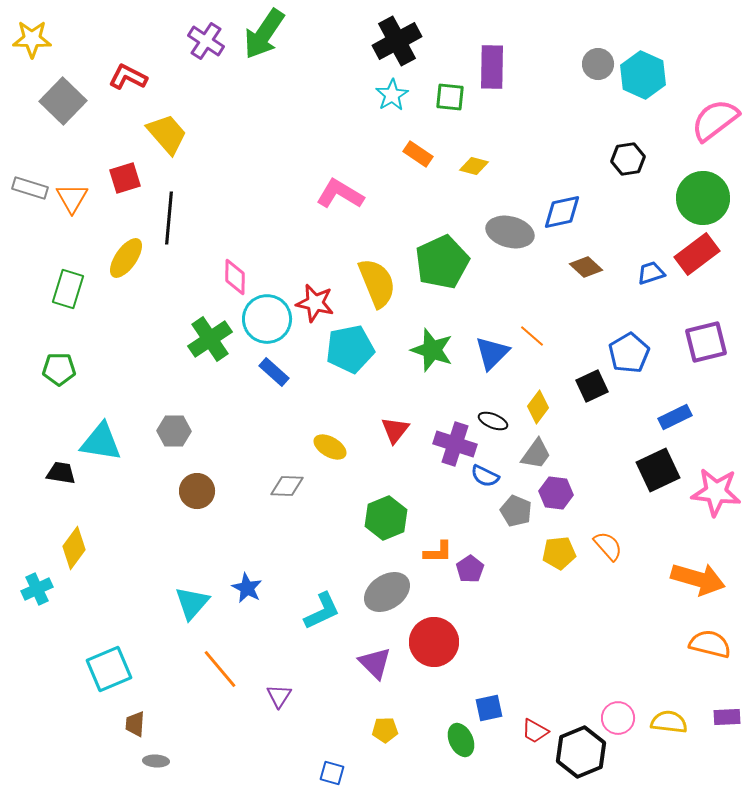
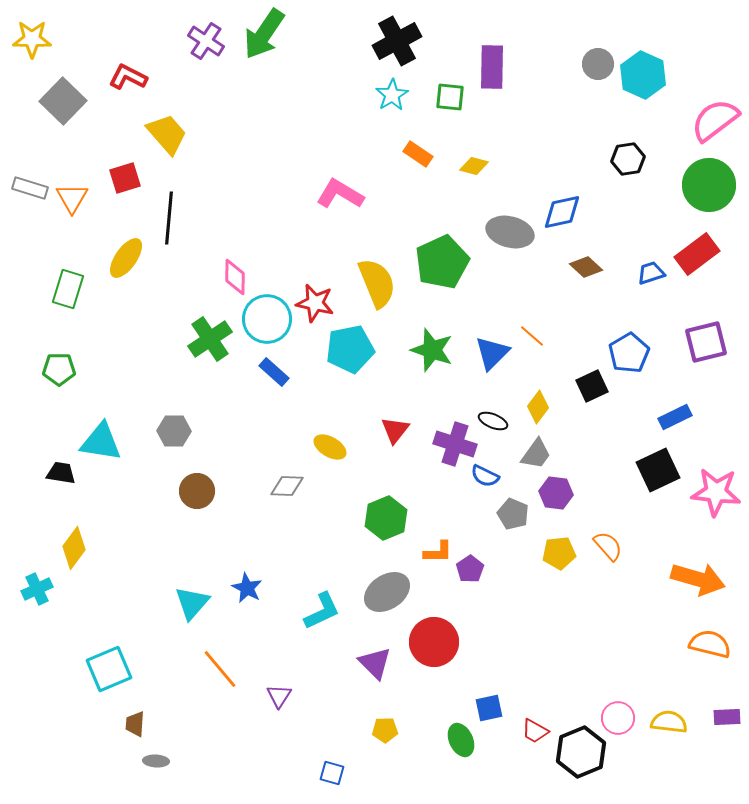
green circle at (703, 198): moved 6 px right, 13 px up
gray pentagon at (516, 511): moved 3 px left, 3 px down
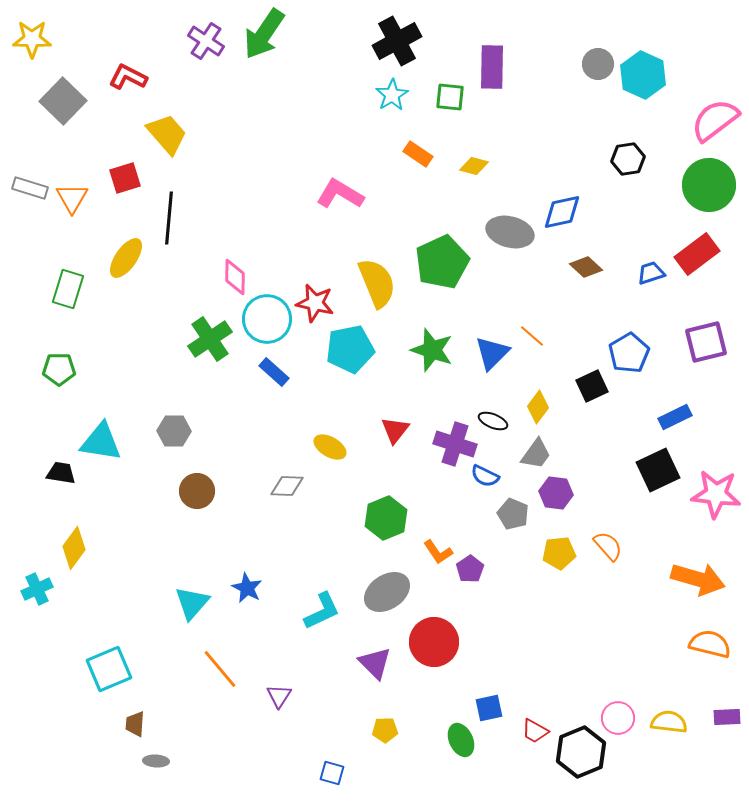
pink star at (716, 492): moved 2 px down
orange L-shape at (438, 552): rotated 56 degrees clockwise
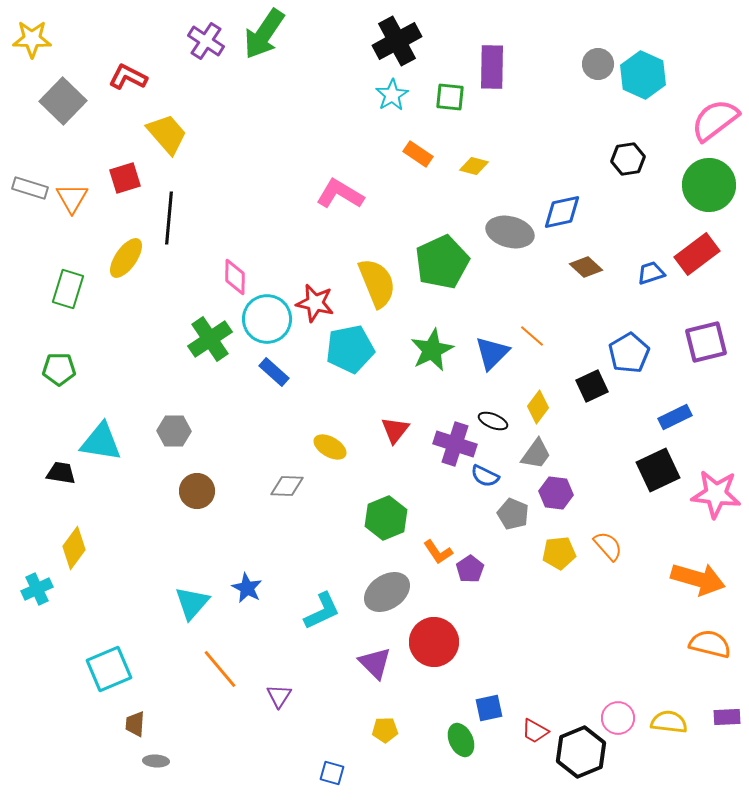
green star at (432, 350): rotated 27 degrees clockwise
